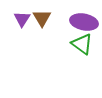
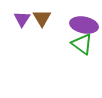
purple ellipse: moved 3 px down
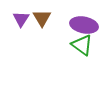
purple triangle: moved 1 px left
green triangle: moved 1 px down
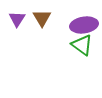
purple triangle: moved 4 px left
purple ellipse: rotated 20 degrees counterclockwise
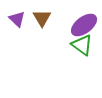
purple triangle: rotated 18 degrees counterclockwise
purple ellipse: rotated 28 degrees counterclockwise
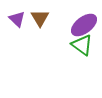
brown triangle: moved 2 px left
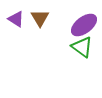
purple triangle: moved 1 px left; rotated 12 degrees counterclockwise
green triangle: moved 2 px down
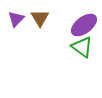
purple triangle: rotated 42 degrees clockwise
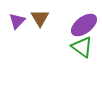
purple triangle: moved 1 px right, 2 px down
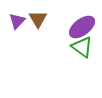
brown triangle: moved 2 px left, 1 px down
purple ellipse: moved 2 px left, 2 px down
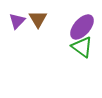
purple ellipse: rotated 12 degrees counterclockwise
